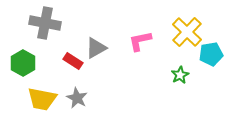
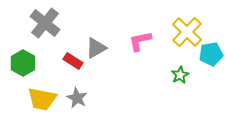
gray cross: rotated 28 degrees clockwise
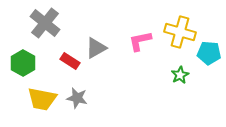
yellow cross: moved 7 px left; rotated 28 degrees counterclockwise
cyan pentagon: moved 2 px left, 1 px up; rotated 15 degrees clockwise
red rectangle: moved 3 px left
gray star: rotated 15 degrees counterclockwise
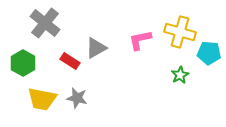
pink L-shape: moved 1 px up
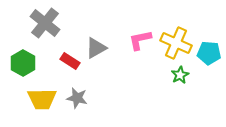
yellow cross: moved 4 px left, 11 px down; rotated 8 degrees clockwise
yellow trapezoid: rotated 12 degrees counterclockwise
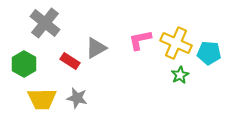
green hexagon: moved 1 px right, 1 px down
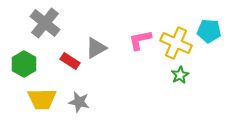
cyan pentagon: moved 22 px up
gray star: moved 2 px right, 4 px down
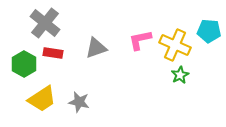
yellow cross: moved 1 px left, 2 px down
gray triangle: rotated 10 degrees clockwise
red rectangle: moved 17 px left, 8 px up; rotated 24 degrees counterclockwise
yellow trapezoid: rotated 32 degrees counterclockwise
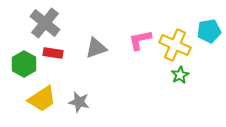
cyan pentagon: rotated 15 degrees counterclockwise
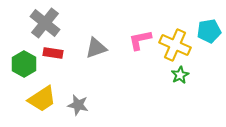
gray star: moved 1 px left, 3 px down
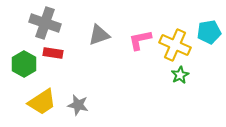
gray cross: rotated 20 degrees counterclockwise
cyan pentagon: moved 1 px down
gray triangle: moved 3 px right, 13 px up
yellow trapezoid: moved 3 px down
